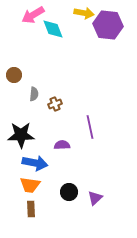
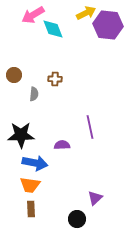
yellow arrow: moved 2 px right; rotated 36 degrees counterclockwise
brown cross: moved 25 px up; rotated 24 degrees clockwise
black circle: moved 8 px right, 27 px down
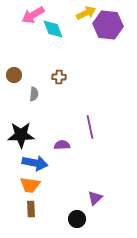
brown cross: moved 4 px right, 2 px up
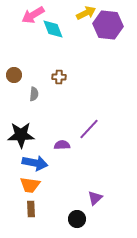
purple line: moved 1 px left, 2 px down; rotated 55 degrees clockwise
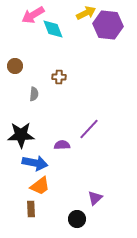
brown circle: moved 1 px right, 9 px up
orange trapezoid: moved 10 px right, 1 px down; rotated 45 degrees counterclockwise
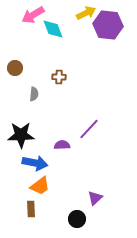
brown circle: moved 2 px down
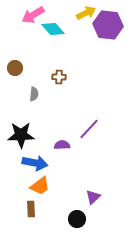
cyan diamond: rotated 20 degrees counterclockwise
purple triangle: moved 2 px left, 1 px up
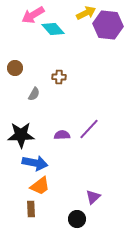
gray semicircle: rotated 24 degrees clockwise
purple semicircle: moved 10 px up
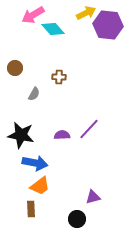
black star: rotated 12 degrees clockwise
purple triangle: rotated 28 degrees clockwise
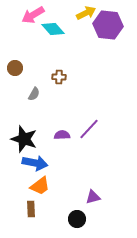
black star: moved 3 px right, 4 px down; rotated 8 degrees clockwise
